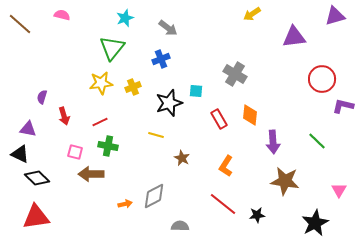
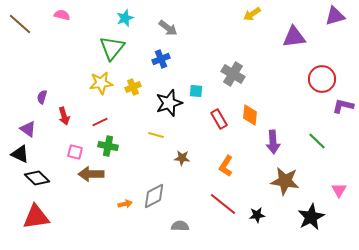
gray cross at (235, 74): moved 2 px left
purple triangle at (28, 129): rotated 24 degrees clockwise
brown star at (182, 158): rotated 21 degrees counterclockwise
black star at (315, 223): moved 4 px left, 6 px up
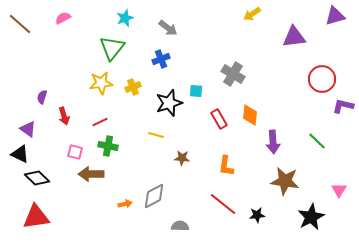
pink semicircle at (62, 15): moved 1 px right, 3 px down; rotated 42 degrees counterclockwise
orange L-shape at (226, 166): rotated 25 degrees counterclockwise
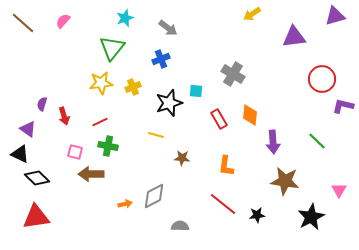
pink semicircle at (63, 18): moved 3 px down; rotated 21 degrees counterclockwise
brown line at (20, 24): moved 3 px right, 1 px up
purple semicircle at (42, 97): moved 7 px down
